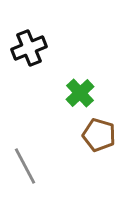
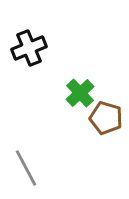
brown pentagon: moved 7 px right, 17 px up
gray line: moved 1 px right, 2 px down
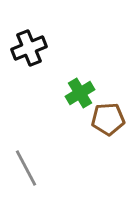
green cross: rotated 12 degrees clockwise
brown pentagon: moved 2 px right, 1 px down; rotated 20 degrees counterclockwise
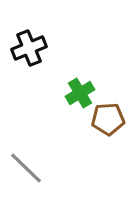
gray line: rotated 18 degrees counterclockwise
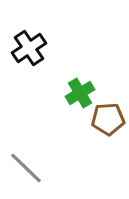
black cross: rotated 12 degrees counterclockwise
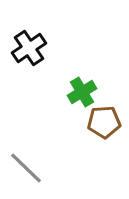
green cross: moved 2 px right, 1 px up
brown pentagon: moved 4 px left, 3 px down
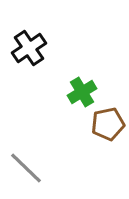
brown pentagon: moved 4 px right, 2 px down; rotated 8 degrees counterclockwise
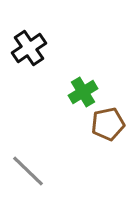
green cross: moved 1 px right
gray line: moved 2 px right, 3 px down
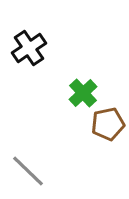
green cross: moved 1 px down; rotated 12 degrees counterclockwise
